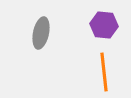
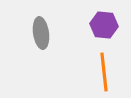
gray ellipse: rotated 20 degrees counterclockwise
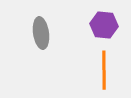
orange line: moved 2 px up; rotated 6 degrees clockwise
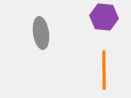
purple hexagon: moved 8 px up
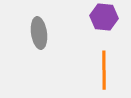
gray ellipse: moved 2 px left
